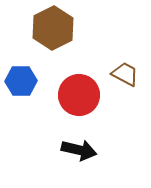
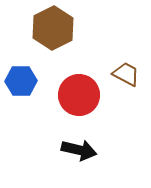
brown trapezoid: moved 1 px right
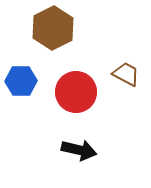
red circle: moved 3 px left, 3 px up
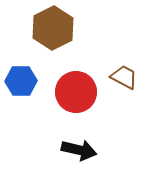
brown trapezoid: moved 2 px left, 3 px down
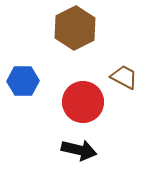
brown hexagon: moved 22 px right
blue hexagon: moved 2 px right
red circle: moved 7 px right, 10 px down
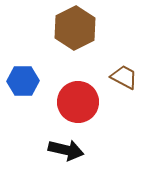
red circle: moved 5 px left
black arrow: moved 13 px left
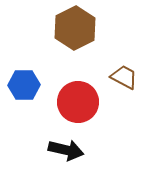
blue hexagon: moved 1 px right, 4 px down
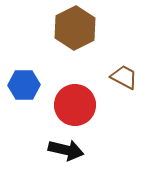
red circle: moved 3 px left, 3 px down
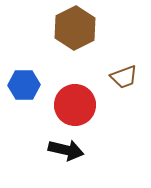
brown trapezoid: rotated 132 degrees clockwise
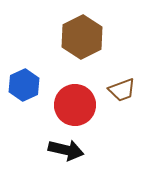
brown hexagon: moved 7 px right, 9 px down
brown trapezoid: moved 2 px left, 13 px down
blue hexagon: rotated 24 degrees counterclockwise
